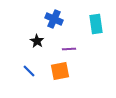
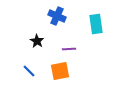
blue cross: moved 3 px right, 3 px up
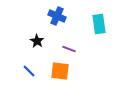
cyan rectangle: moved 3 px right
purple line: rotated 24 degrees clockwise
orange square: rotated 18 degrees clockwise
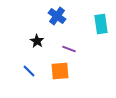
blue cross: rotated 12 degrees clockwise
cyan rectangle: moved 2 px right
orange square: rotated 12 degrees counterclockwise
